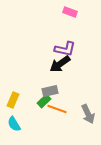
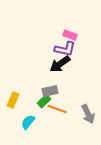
pink rectangle: moved 23 px down
cyan semicircle: moved 14 px right, 2 px up; rotated 70 degrees clockwise
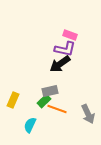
cyan semicircle: moved 2 px right, 3 px down; rotated 14 degrees counterclockwise
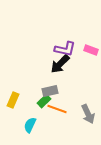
pink rectangle: moved 21 px right, 15 px down
black arrow: rotated 10 degrees counterclockwise
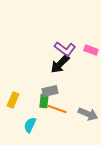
purple L-shape: rotated 25 degrees clockwise
green rectangle: rotated 40 degrees counterclockwise
gray arrow: rotated 42 degrees counterclockwise
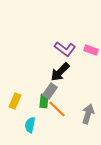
black arrow: moved 8 px down
gray rectangle: rotated 42 degrees counterclockwise
yellow rectangle: moved 2 px right, 1 px down
orange line: rotated 24 degrees clockwise
gray arrow: rotated 96 degrees counterclockwise
cyan semicircle: rotated 14 degrees counterclockwise
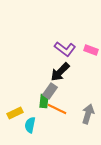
yellow rectangle: moved 12 px down; rotated 42 degrees clockwise
orange line: rotated 18 degrees counterclockwise
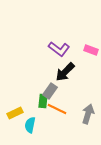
purple L-shape: moved 6 px left
black arrow: moved 5 px right
green rectangle: moved 1 px left
